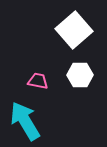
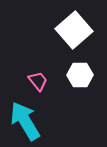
pink trapezoid: rotated 40 degrees clockwise
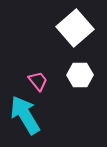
white square: moved 1 px right, 2 px up
cyan arrow: moved 6 px up
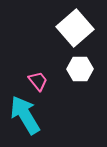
white hexagon: moved 6 px up
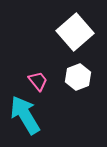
white square: moved 4 px down
white hexagon: moved 2 px left, 8 px down; rotated 20 degrees counterclockwise
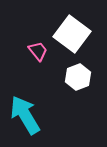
white square: moved 3 px left, 2 px down; rotated 12 degrees counterclockwise
pink trapezoid: moved 30 px up
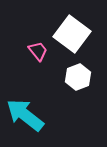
cyan arrow: rotated 21 degrees counterclockwise
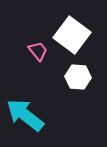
white square: moved 1 px down
white hexagon: rotated 25 degrees clockwise
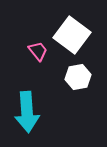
white hexagon: rotated 15 degrees counterclockwise
cyan arrow: moved 2 px right, 3 px up; rotated 132 degrees counterclockwise
